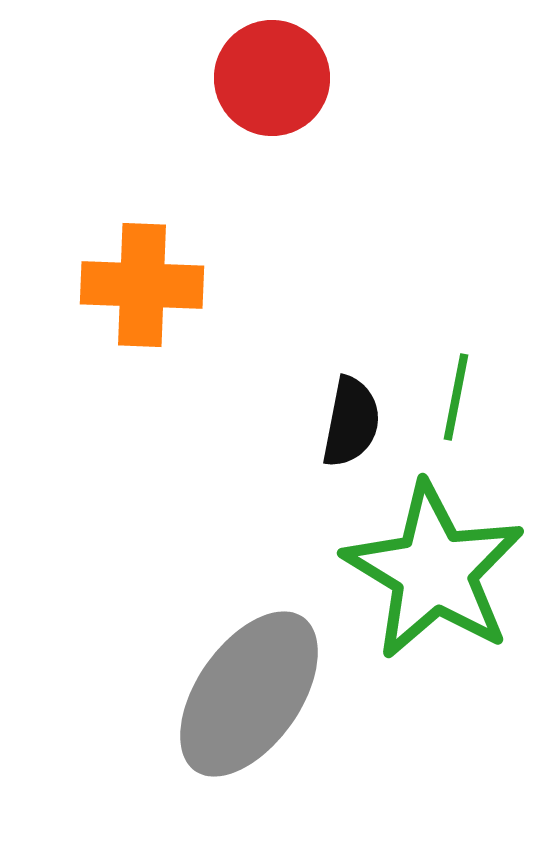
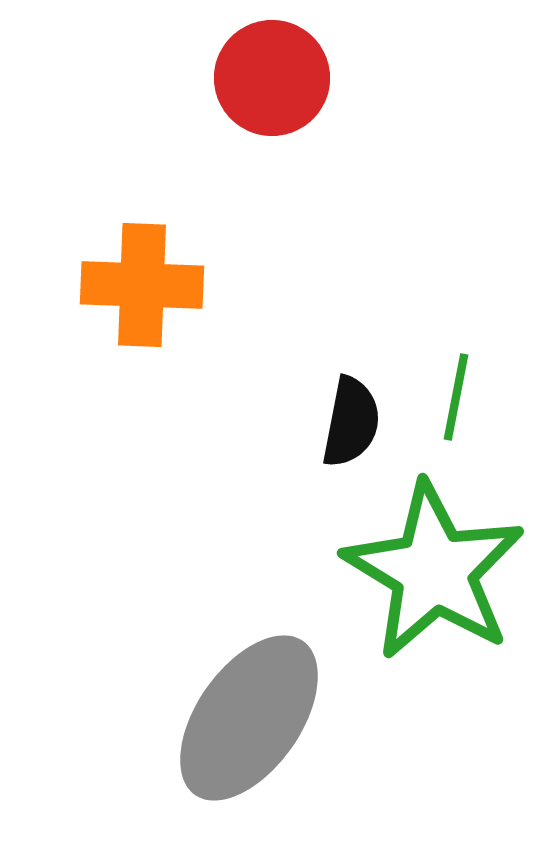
gray ellipse: moved 24 px down
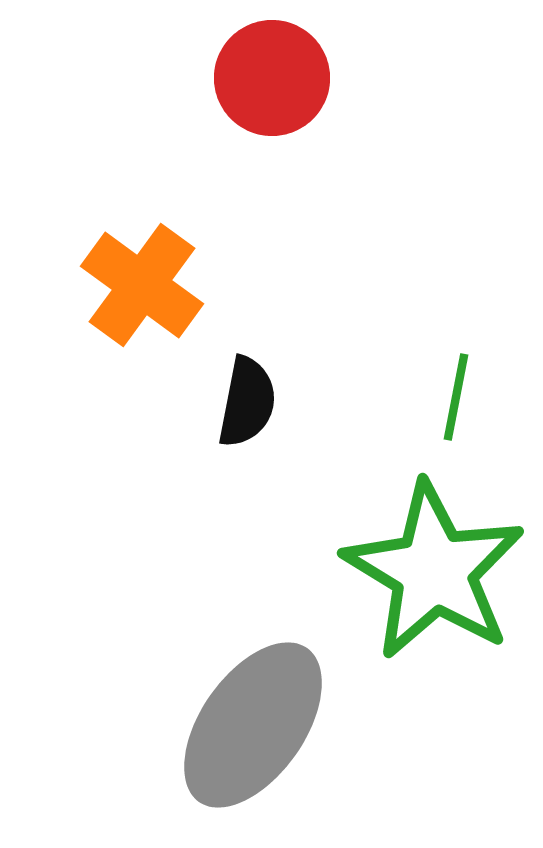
orange cross: rotated 34 degrees clockwise
black semicircle: moved 104 px left, 20 px up
gray ellipse: moved 4 px right, 7 px down
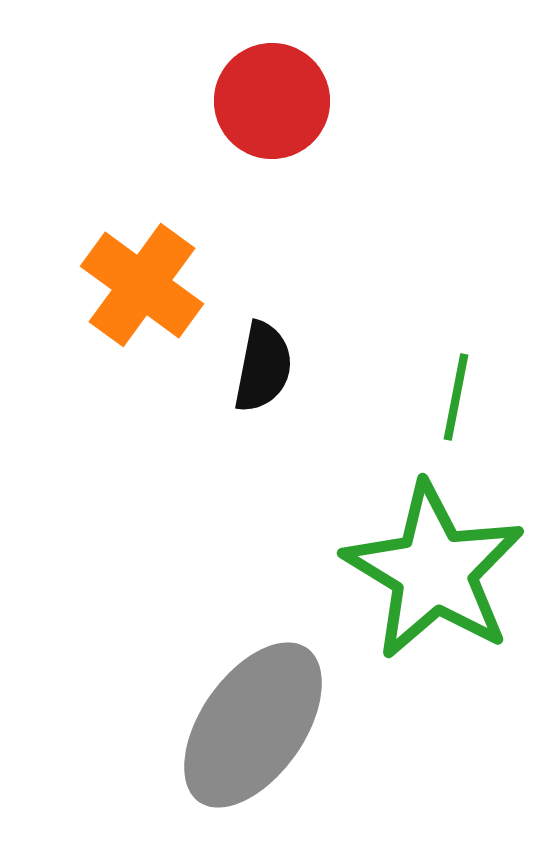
red circle: moved 23 px down
black semicircle: moved 16 px right, 35 px up
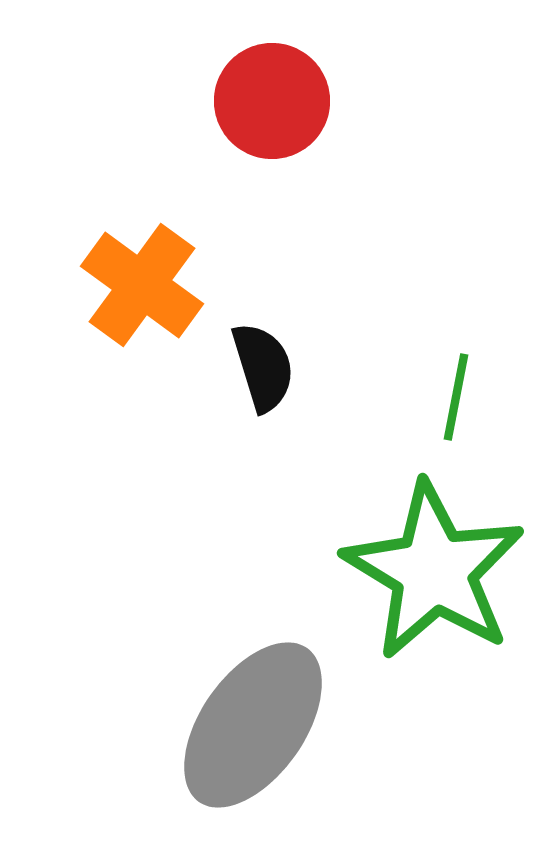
black semicircle: rotated 28 degrees counterclockwise
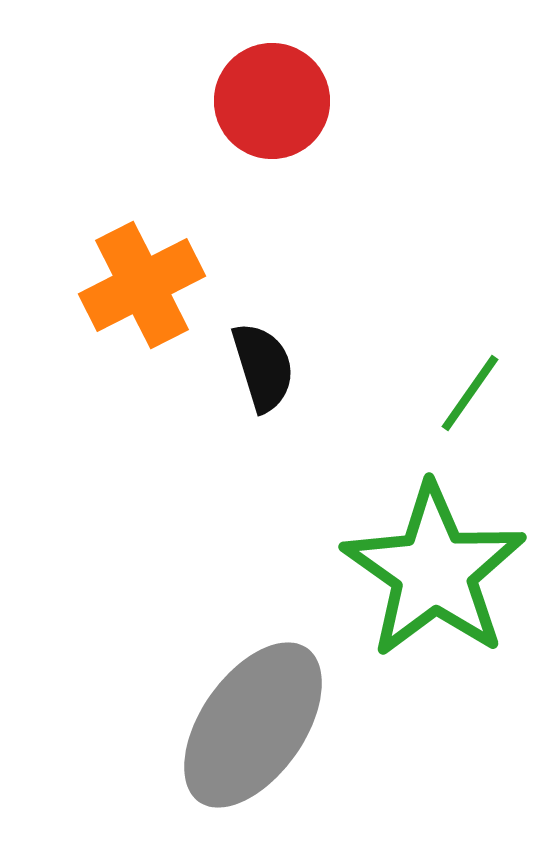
orange cross: rotated 27 degrees clockwise
green line: moved 14 px right, 4 px up; rotated 24 degrees clockwise
green star: rotated 4 degrees clockwise
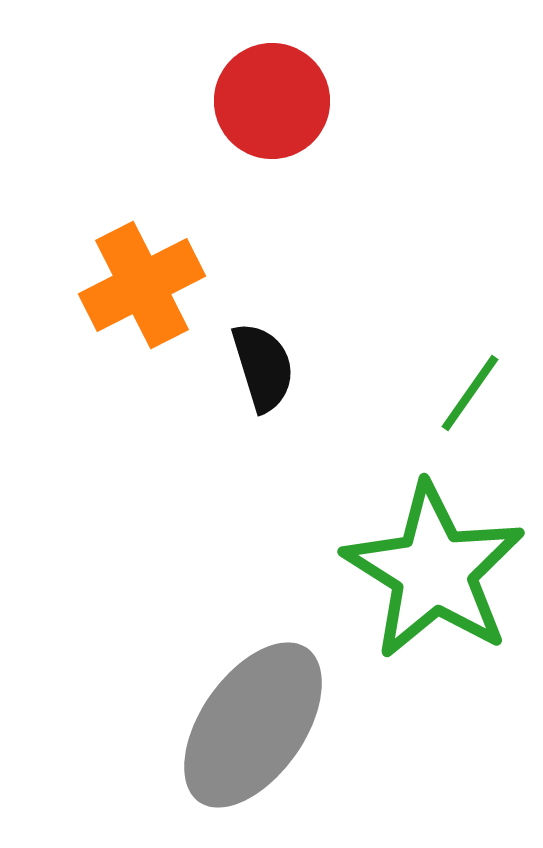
green star: rotated 3 degrees counterclockwise
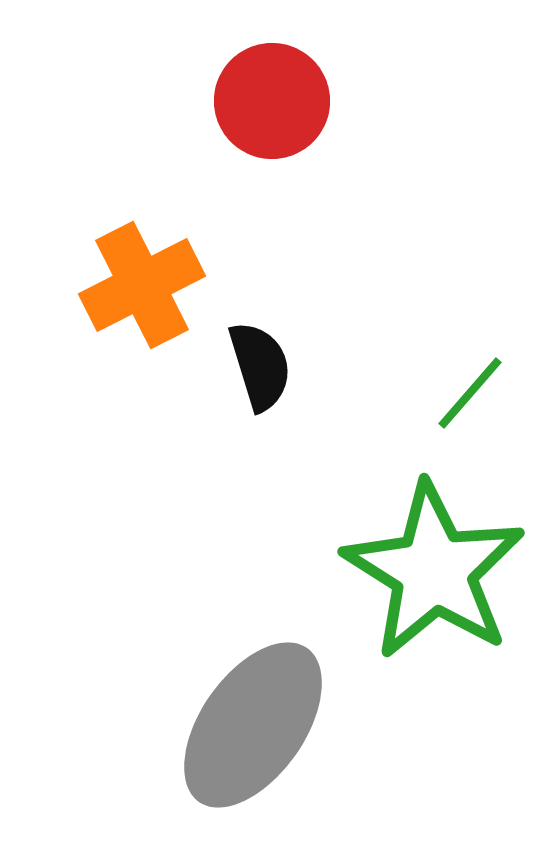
black semicircle: moved 3 px left, 1 px up
green line: rotated 6 degrees clockwise
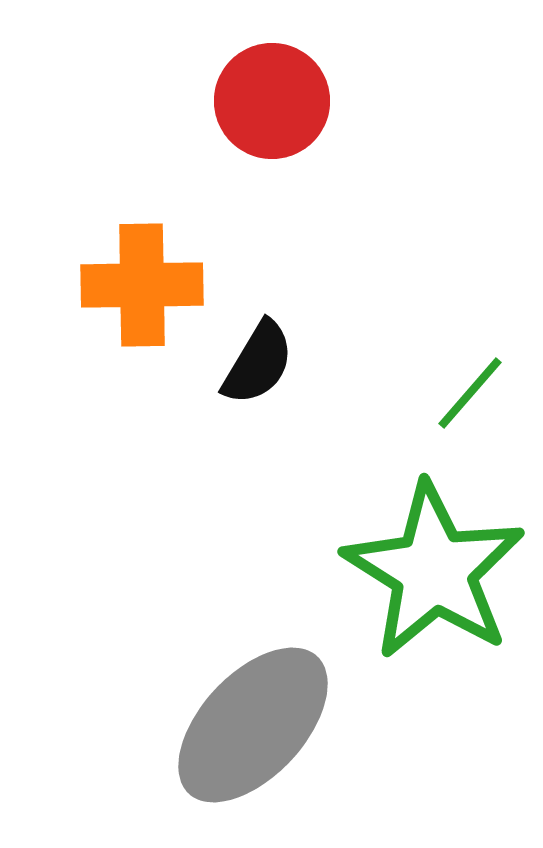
orange cross: rotated 26 degrees clockwise
black semicircle: moved 2 px left, 3 px up; rotated 48 degrees clockwise
gray ellipse: rotated 8 degrees clockwise
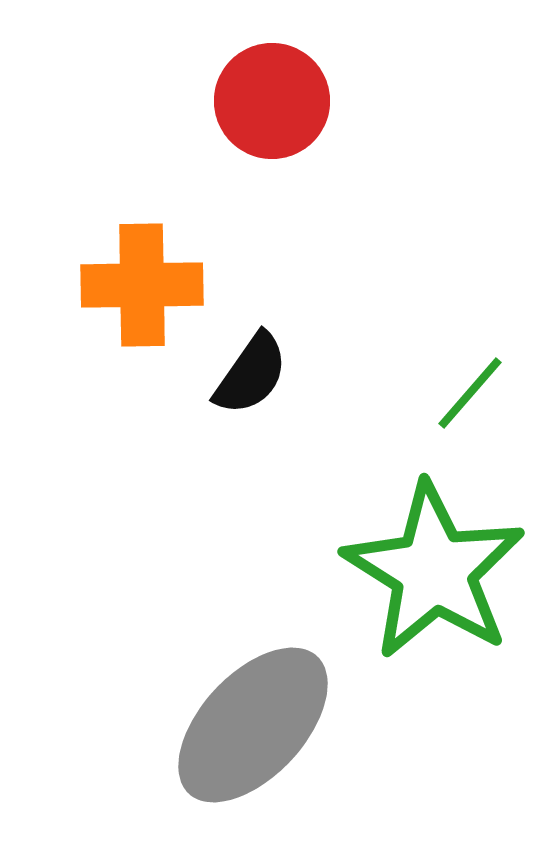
black semicircle: moved 7 px left, 11 px down; rotated 4 degrees clockwise
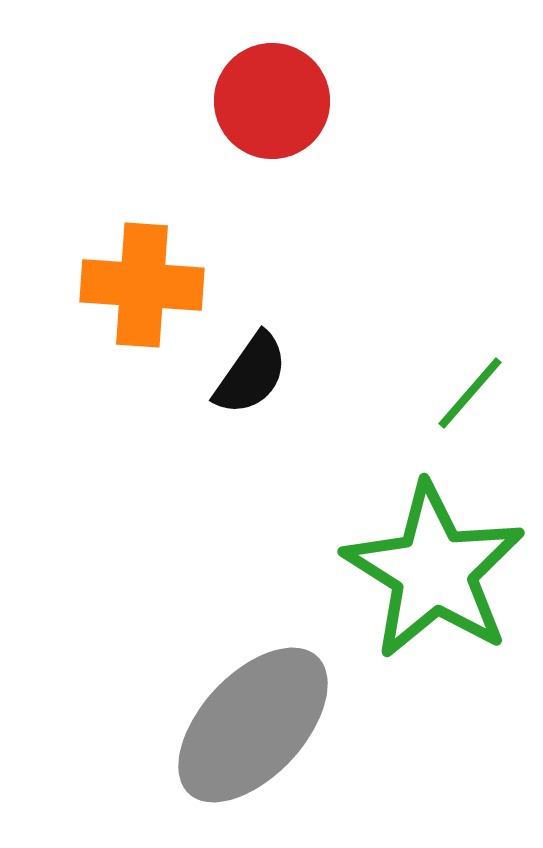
orange cross: rotated 5 degrees clockwise
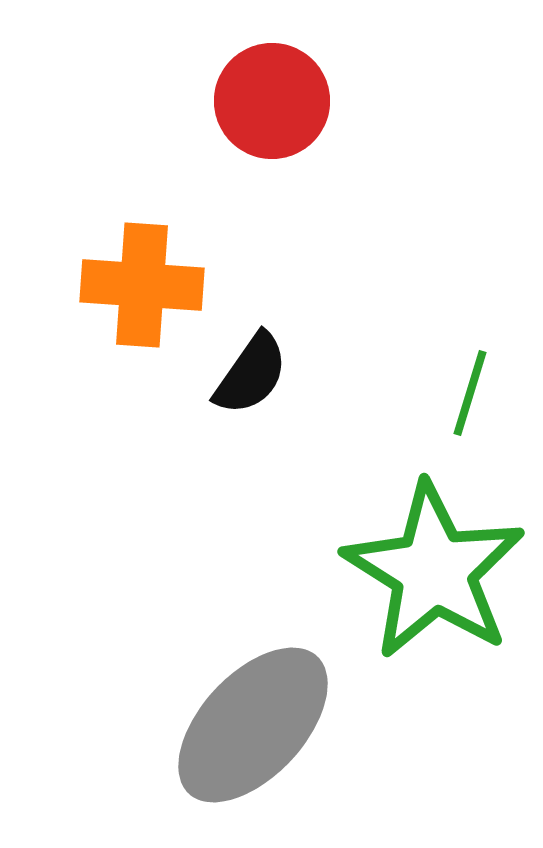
green line: rotated 24 degrees counterclockwise
